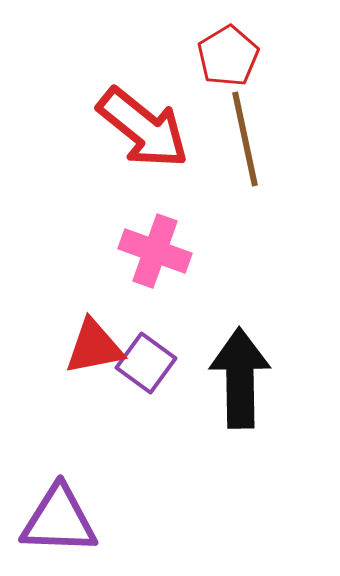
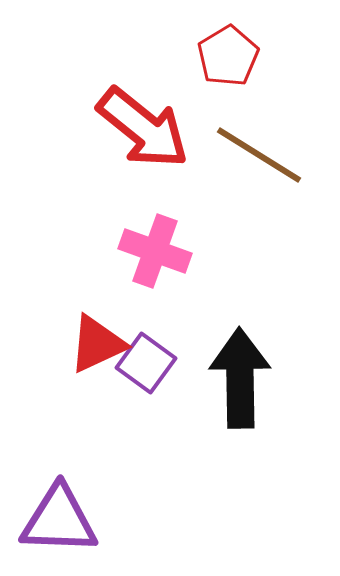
brown line: moved 14 px right, 16 px down; rotated 46 degrees counterclockwise
red triangle: moved 3 px right, 3 px up; rotated 14 degrees counterclockwise
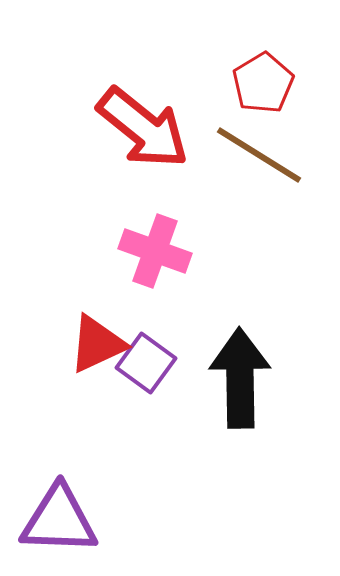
red pentagon: moved 35 px right, 27 px down
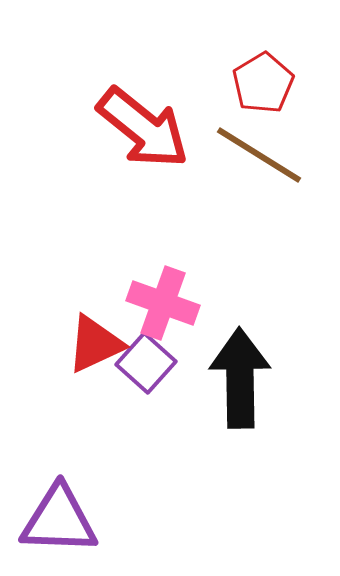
pink cross: moved 8 px right, 52 px down
red triangle: moved 2 px left
purple square: rotated 6 degrees clockwise
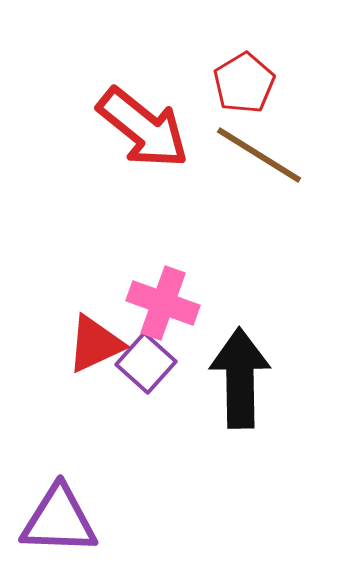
red pentagon: moved 19 px left
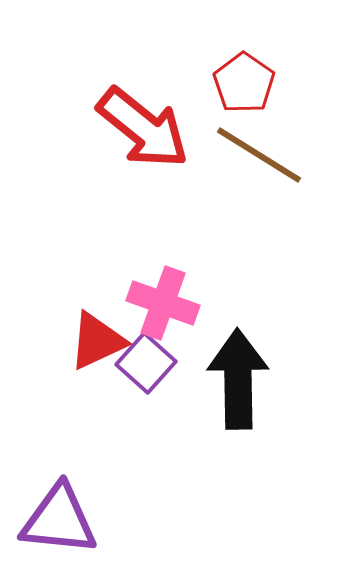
red pentagon: rotated 6 degrees counterclockwise
red triangle: moved 2 px right, 3 px up
black arrow: moved 2 px left, 1 px down
purple triangle: rotated 4 degrees clockwise
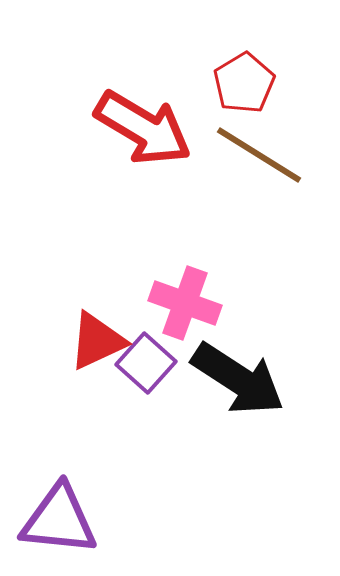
red pentagon: rotated 6 degrees clockwise
red arrow: rotated 8 degrees counterclockwise
pink cross: moved 22 px right
black arrow: rotated 124 degrees clockwise
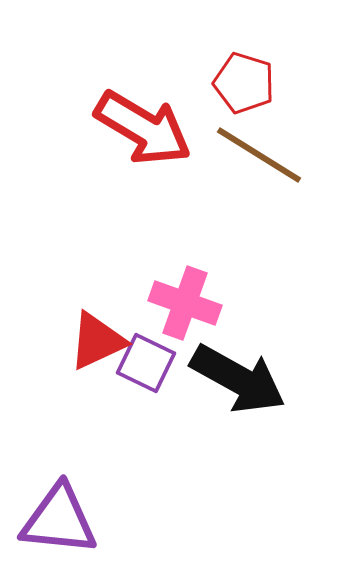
red pentagon: rotated 24 degrees counterclockwise
purple square: rotated 16 degrees counterclockwise
black arrow: rotated 4 degrees counterclockwise
